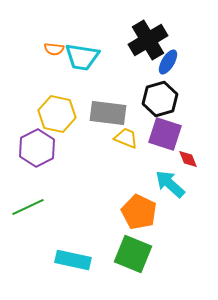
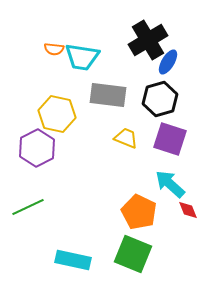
gray rectangle: moved 18 px up
purple square: moved 5 px right, 5 px down
red diamond: moved 51 px down
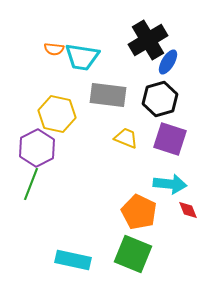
cyan arrow: rotated 144 degrees clockwise
green line: moved 3 px right, 23 px up; rotated 44 degrees counterclockwise
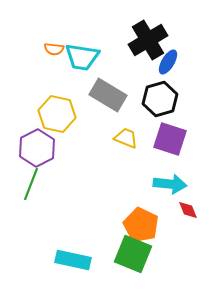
gray rectangle: rotated 24 degrees clockwise
orange pentagon: moved 2 px right, 13 px down
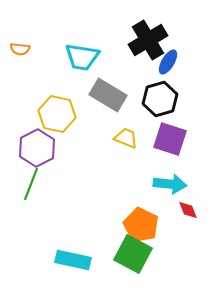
orange semicircle: moved 34 px left
green square: rotated 6 degrees clockwise
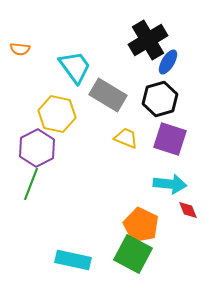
cyan trapezoid: moved 7 px left, 10 px down; rotated 135 degrees counterclockwise
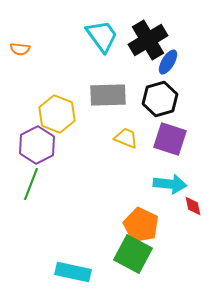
cyan trapezoid: moved 27 px right, 31 px up
gray rectangle: rotated 33 degrees counterclockwise
yellow hexagon: rotated 9 degrees clockwise
purple hexagon: moved 3 px up
red diamond: moved 5 px right, 4 px up; rotated 10 degrees clockwise
cyan rectangle: moved 12 px down
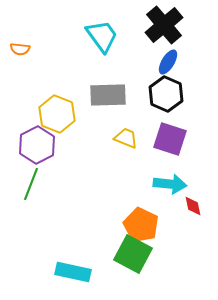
black cross: moved 16 px right, 15 px up; rotated 9 degrees counterclockwise
black hexagon: moved 6 px right, 5 px up; rotated 20 degrees counterclockwise
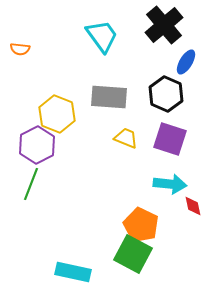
blue ellipse: moved 18 px right
gray rectangle: moved 1 px right, 2 px down; rotated 6 degrees clockwise
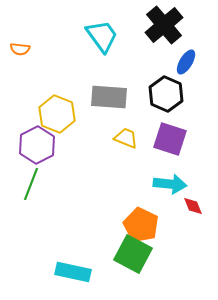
red diamond: rotated 10 degrees counterclockwise
